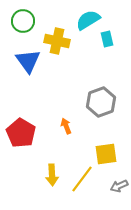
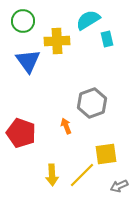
yellow cross: rotated 15 degrees counterclockwise
gray hexagon: moved 9 px left, 1 px down
red pentagon: rotated 12 degrees counterclockwise
yellow line: moved 4 px up; rotated 8 degrees clockwise
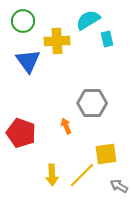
gray hexagon: rotated 20 degrees clockwise
gray arrow: rotated 54 degrees clockwise
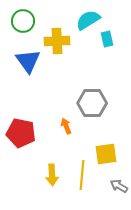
red pentagon: rotated 8 degrees counterclockwise
yellow line: rotated 40 degrees counterclockwise
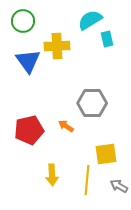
cyan semicircle: moved 2 px right
yellow cross: moved 5 px down
orange arrow: rotated 35 degrees counterclockwise
red pentagon: moved 8 px right, 3 px up; rotated 24 degrees counterclockwise
yellow line: moved 5 px right, 5 px down
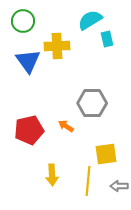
yellow line: moved 1 px right, 1 px down
gray arrow: rotated 30 degrees counterclockwise
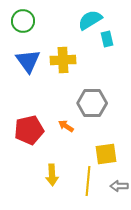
yellow cross: moved 6 px right, 14 px down
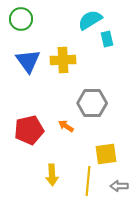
green circle: moved 2 px left, 2 px up
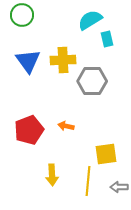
green circle: moved 1 px right, 4 px up
gray hexagon: moved 22 px up
orange arrow: rotated 21 degrees counterclockwise
red pentagon: rotated 8 degrees counterclockwise
gray arrow: moved 1 px down
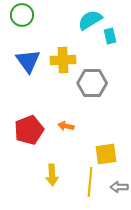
cyan rectangle: moved 3 px right, 3 px up
gray hexagon: moved 2 px down
yellow line: moved 2 px right, 1 px down
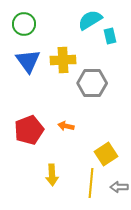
green circle: moved 2 px right, 9 px down
yellow square: rotated 25 degrees counterclockwise
yellow line: moved 1 px right, 1 px down
